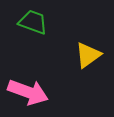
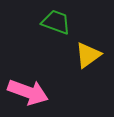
green trapezoid: moved 23 px right
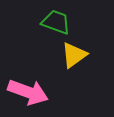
yellow triangle: moved 14 px left
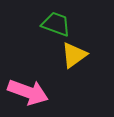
green trapezoid: moved 2 px down
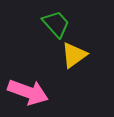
green trapezoid: rotated 28 degrees clockwise
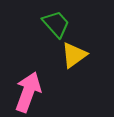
pink arrow: rotated 90 degrees counterclockwise
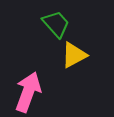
yellow triangle: rotated 8 degrees clockwise
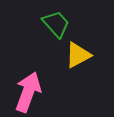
yellow triangle: moved 4 px right
